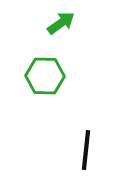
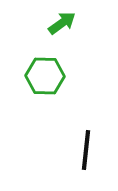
green arrow: moved 1 px right
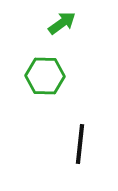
black line: moved 6 px left, 6 px up
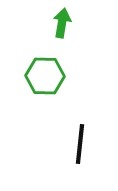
green arrow: rotated 44 degrees counterclockwise
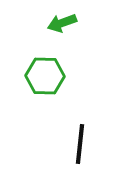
green arrow: rotated 120 degrees counterclockwise
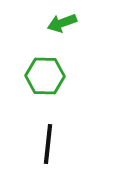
black line: moved 32 px left
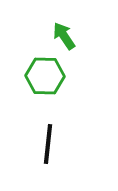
green arrow: moved 2 px right, 13 px down; rotated 76 degrees clockwise
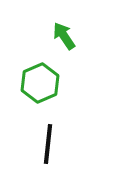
green hexagon: moved 5 px left, 7 px down; rotated 24 degrees counterclockwise
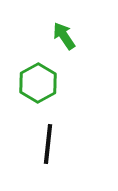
green hexagon: moved 2 px left; rotated 6 degrees counterclockwise
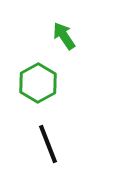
black line: rotated 27 degrees counterclockwise
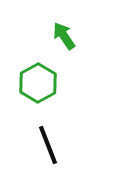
black line: moved 1 px down
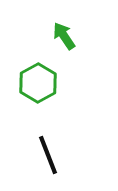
black line: moved 10 px down
